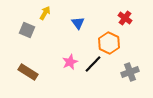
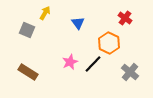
gray cross: rotated 30 degrees counterclockwise
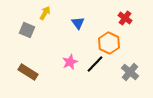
black line: moved 2 px right
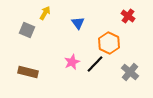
red cross: moved 3 px right, 2 px up
pink star: moved 2 px right
brown rectangle: rotated 18 degrees counterclockwise
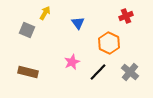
red cross: moved 2 px left; rotated 32 degrees clockwise
black line: moved 3 px right, 8 px down
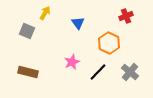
gray square: moved 1 px down
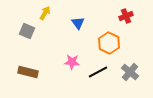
pink star: rotated 28 degrees clockwise
black line: rotated 18 degrees clockwise
